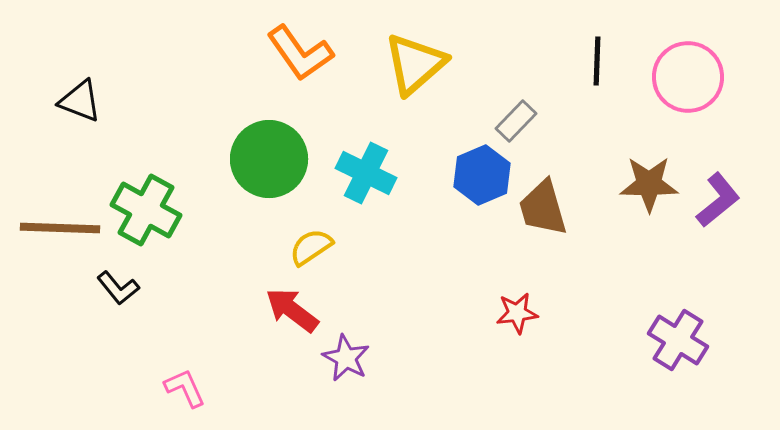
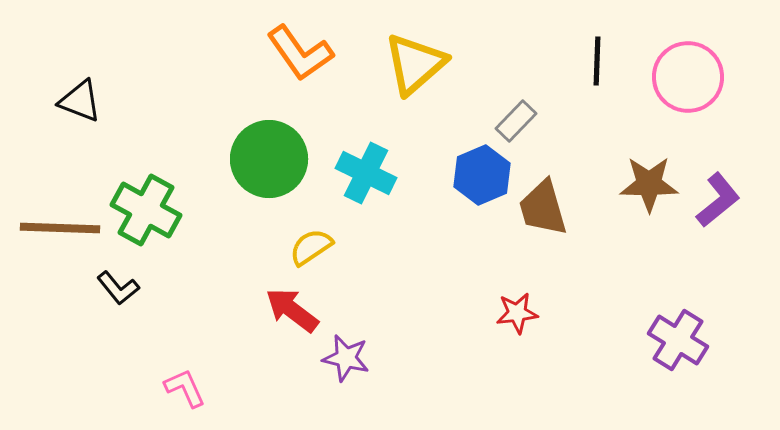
purple star: rotated 15 degrees counterclockwise
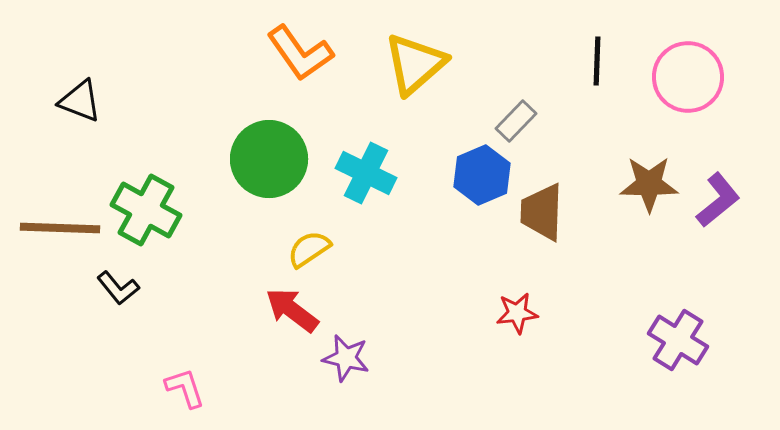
brown trapezoid: moved 1 px left, 4 px down; rotated 18 degrees clockwise
yellow semicircle: moved 2 px left, 2 px down
pink L-shape: rotated 6 degrees clockwise
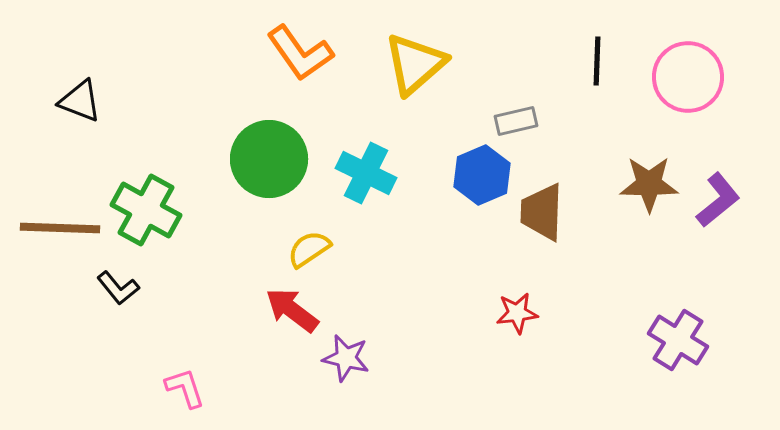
gray rectangle: rotated 33 degrees clockwise
